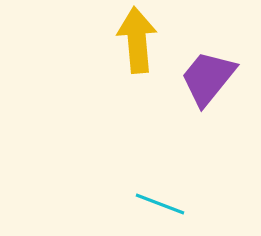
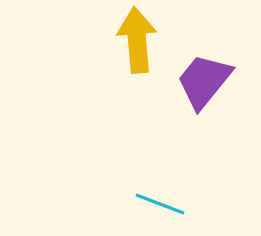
purple trapezoid: moved 4 px left, 3 px down
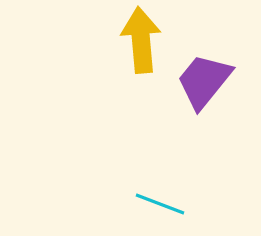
yellow arrow: moved 4 px right
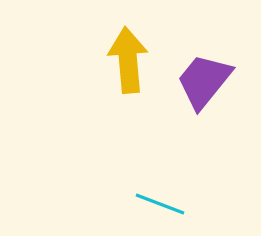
yellow arrow: moved 13 px left, 20 px down
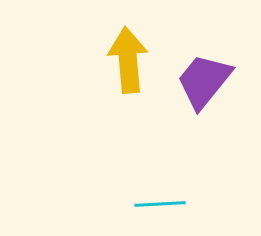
cyan line: rotated 24 degrees counterclockwise
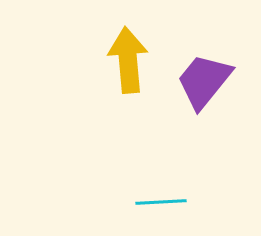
cyan line: moved 1 px right, 2 px up
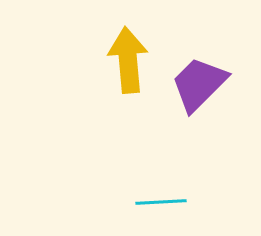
purple trapezoid: moved 5 px left, 3 px down; rotated 6 degrees clockwise
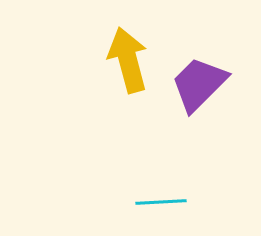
yellow arrow: rotated 10 degrees counterclockwise
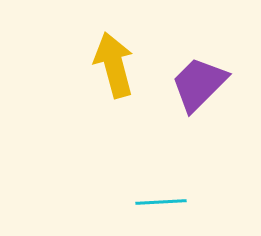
yellow arrow: moved 14 px left, 5 px down
